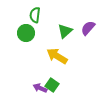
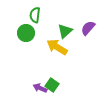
yellow arrow: moved 9 px up
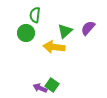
yellow arrow: moved 3 px left; rotated 25 degrees counterclockwise
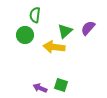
green circle: moved 1 px left, 2 px down
green square: moved 9 px right; rotated 16 degrees counterclockwise
